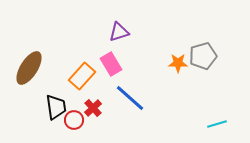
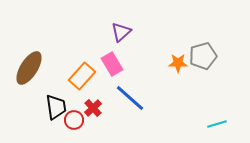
purple triangle: moved 2 px right; rotated 25 degrees counterclockwise
pink rectangle: moved 1 px right
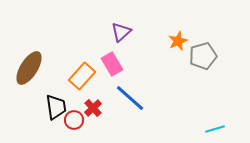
orange star: moved 22 px up; rotated 24 degrees counterclockwise
cyan line: moved 2 px left, 5 px down
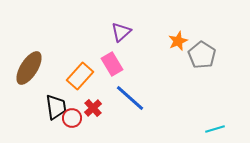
gray pentagon: moved 1 px left, 1 px up; rotated 24 degrees counterclockwise
orange rectangle: moved 2 px left
red circle: moved 2 px left, 2 px up
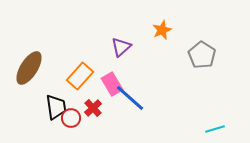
purple triangle: moved 15 px down
orange star: moved 16 px left, 11 px up
pink rectangle: moved 20 px down
red circle: moved 1 px left
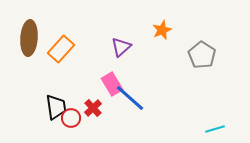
brown ellipse: moved 30 px up; rotated 28 degrees counterclockwise
orange rectangle: moved 19 px left, 27 px up
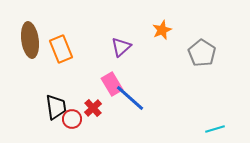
brown ellipse: moved 1 px right, 2 px down; rotated 12 degrees counterclockwise
orange rectangle: rotated 64 degrees counterclockwise
gray pentagon: moved 2 px up
red circle: moved 1 px right, 1 px down
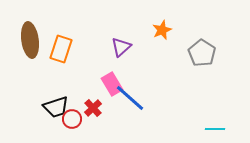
orange rectangle: rotated 40 degrees clockwise
black trapezoid: rotated 80 degrees clockwise
cyan line: rotated 18 degrees clockwise
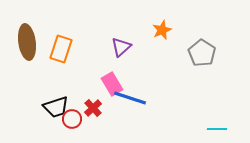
brown ellipse: moved 3 px left, 2 px down
blue line: rotated 24 degrees counterclockwise
cyan line: moved 2 px right
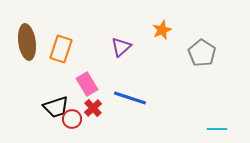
pink rectangle: moved 25 px left
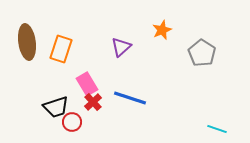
red cross: moved 6 px up
red circle: moved 3 px down
cyan line: rotated 18 degrees clockwise
